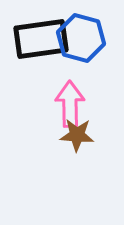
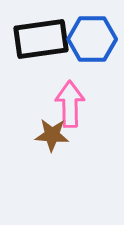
blue hexagon: moved 11 px right, 1 px down; rotated 15 degrees counterclockwise
brown star: moved 25 px left
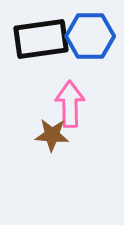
blue hexagon: moved 2 px left, 3 px up
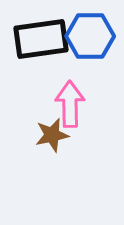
brown star: rotated 16 degrees counterclockwise
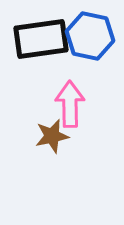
blue hexagon: rotated 12 degrees clockwise
brown star: moved 1 px down
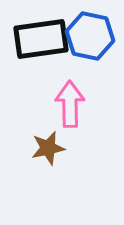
brown star: moved 4 px left, 12 px down
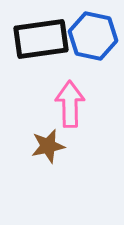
blue hexagon: moved 3 px right
brown star: moved 2 px up
